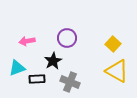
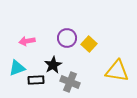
yellow square: moved 24 px left
black star: moved 4 px down
yellow triangle: rotated 20 degrees counterclockwise
black rectangle: moved 1 px left, 1 px down
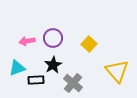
purple circle: moved 14 px left
yellow triangle: rotated 40 degrees clockwise
gray cross: moved 3 px right, 1 px down; rotated 18 degrees clockwise
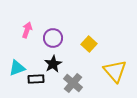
pink arrow: moved 11 px up; rotated 119 degrees clockwise
black star: moved 1 px up
yellow triangle: moved 2 px left
black rectangle: moved 1 px up
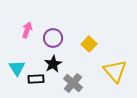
cyan triangle: rotated 42 degrees counterclockwise
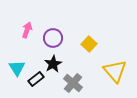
black rectangle: rotated 35 degrees counterclockwise
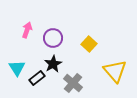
black rectangle: moved 1 px right, 1 px up
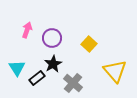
purple circle: moved 1 px left
